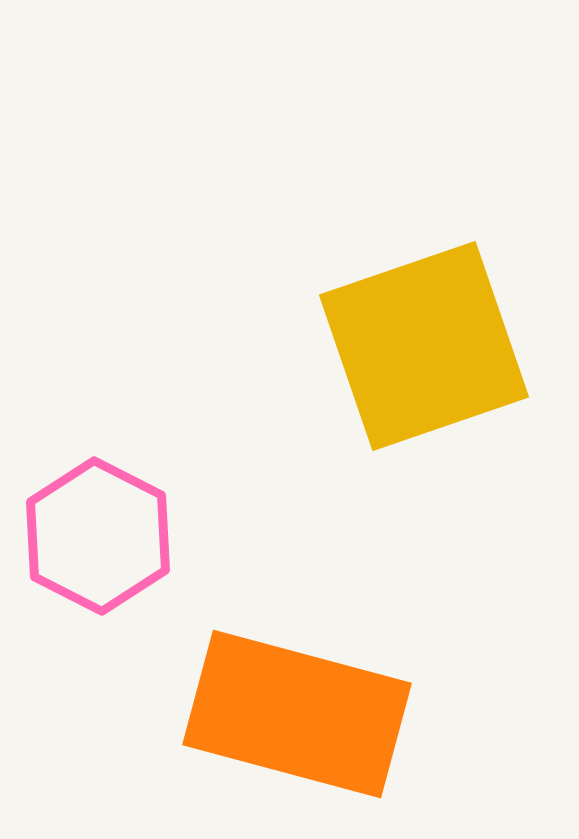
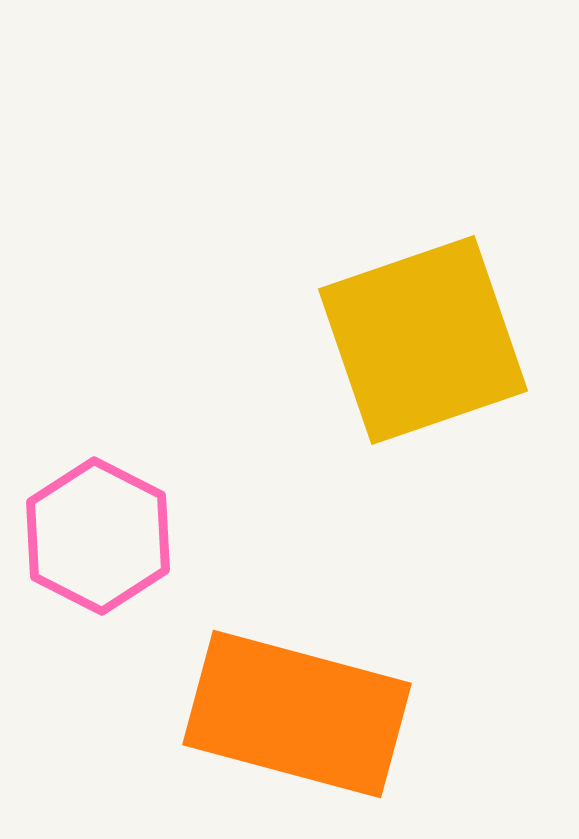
yellow square: moved 1 px left, 6 px up
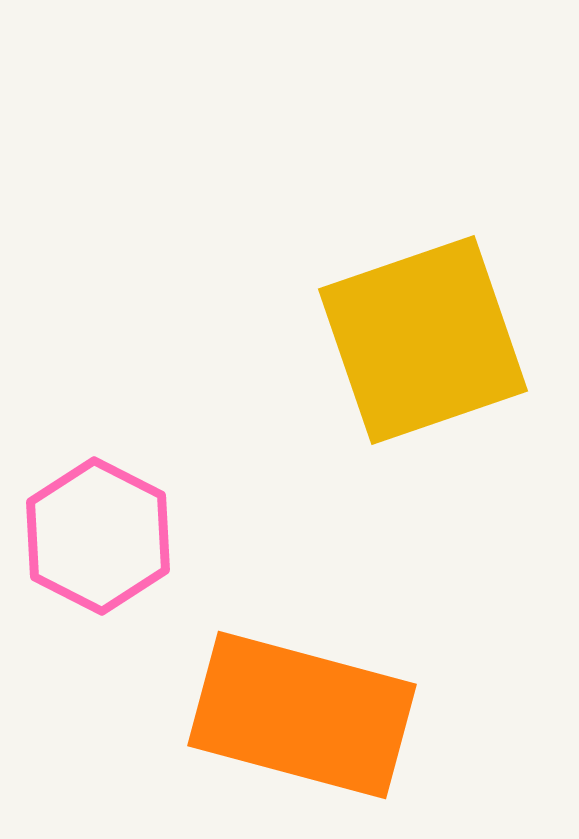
orange rectangle: moved 5 px right, 1 px down
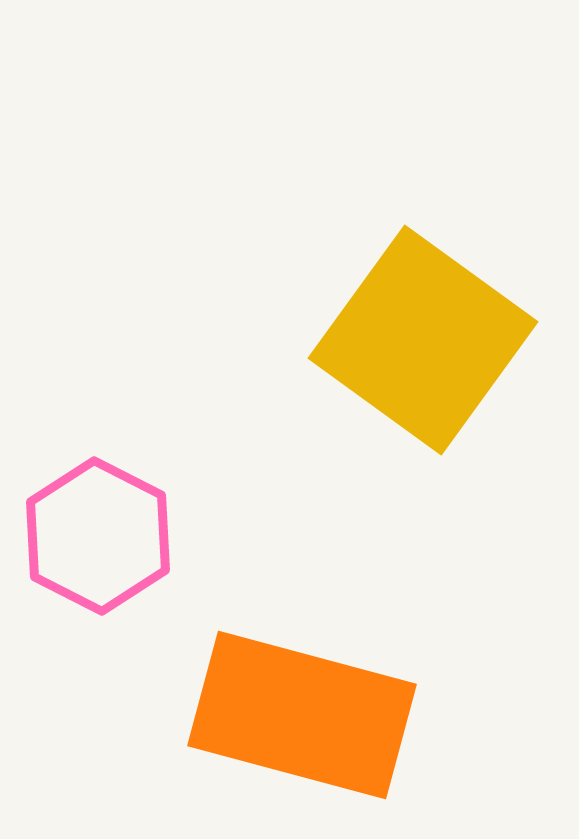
yellow square: rotated 35 degrees counterclockwise
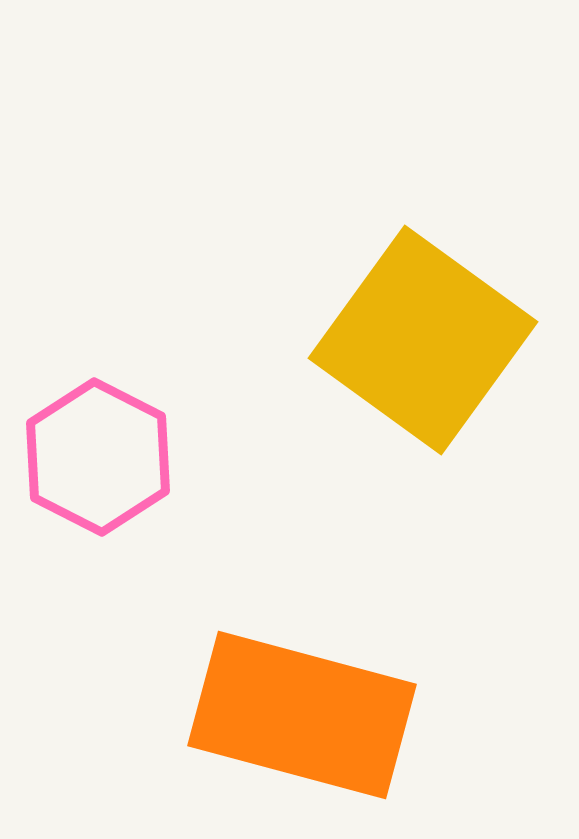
pink hexagon: moved 79 px up
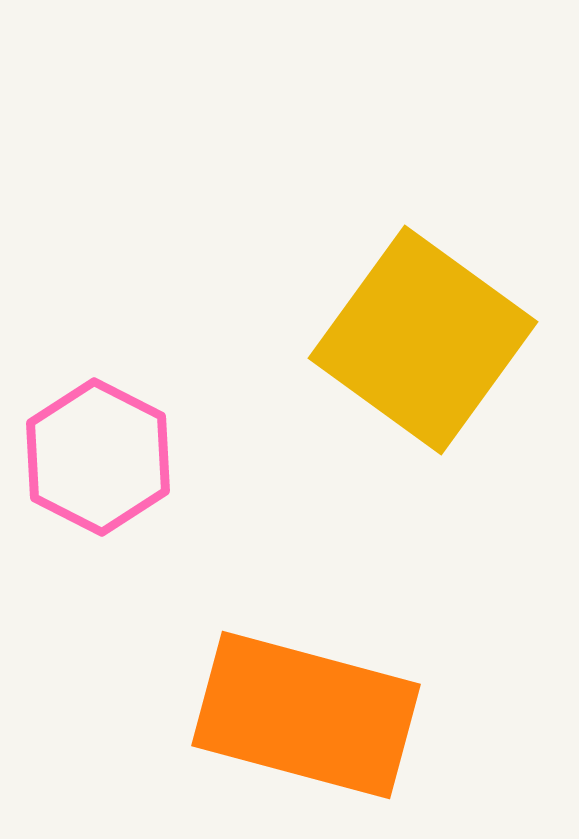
orange rectangle: moved 4 px right
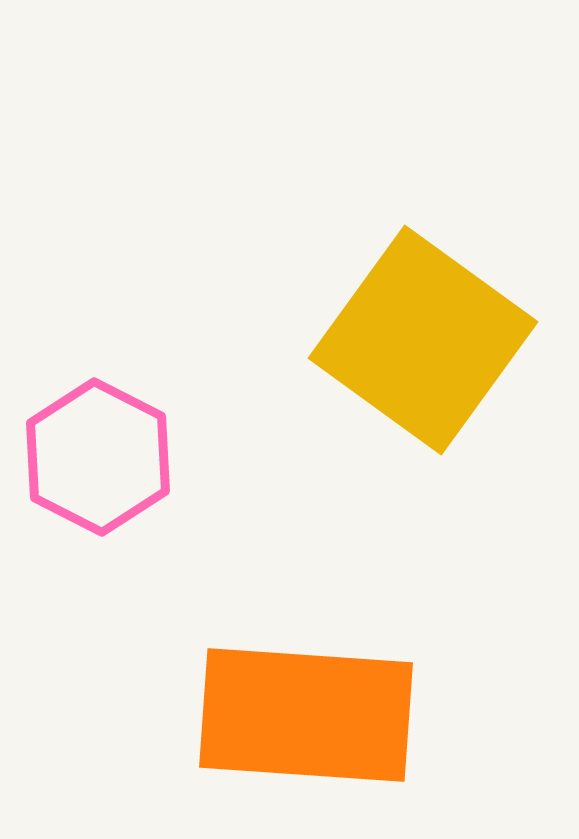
orange rectangle: rotated 11 degrees counterclockwise
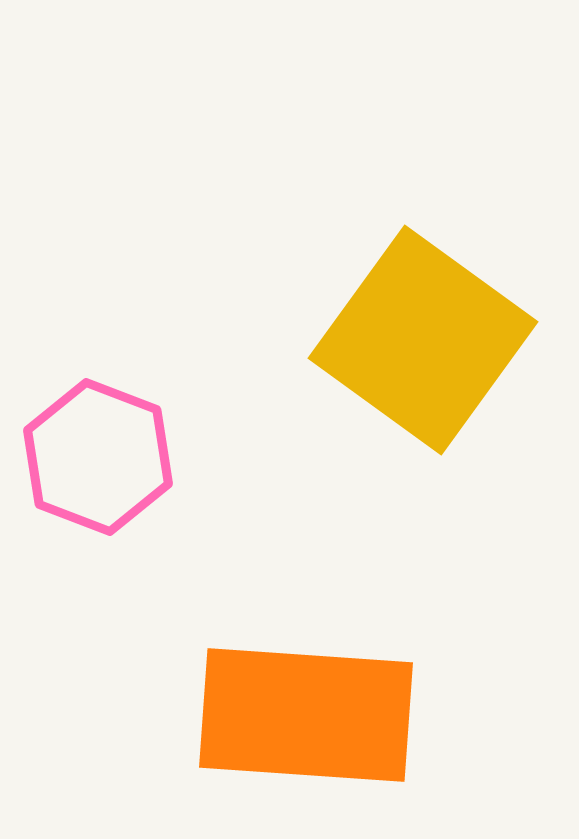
pink hexagon: rotated 6 degrees counterclockwise
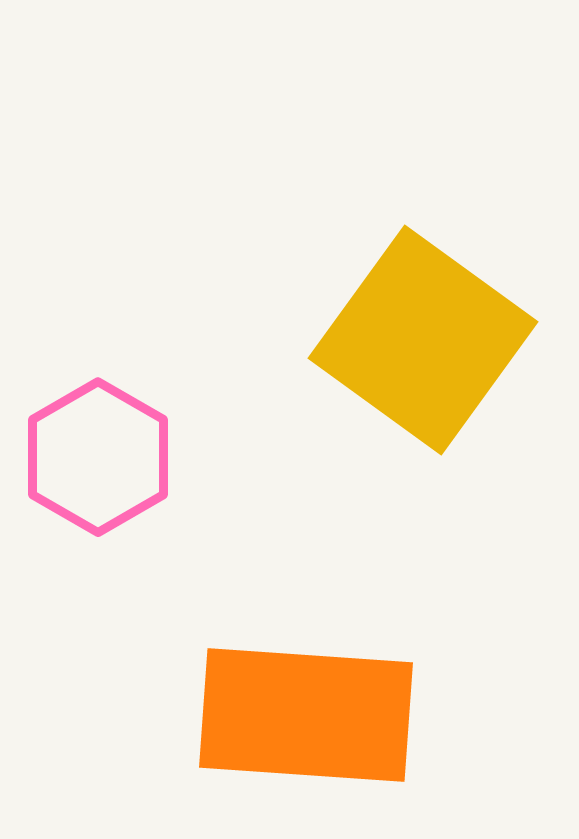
pink hexagon: rotated 9 degrees clockwise
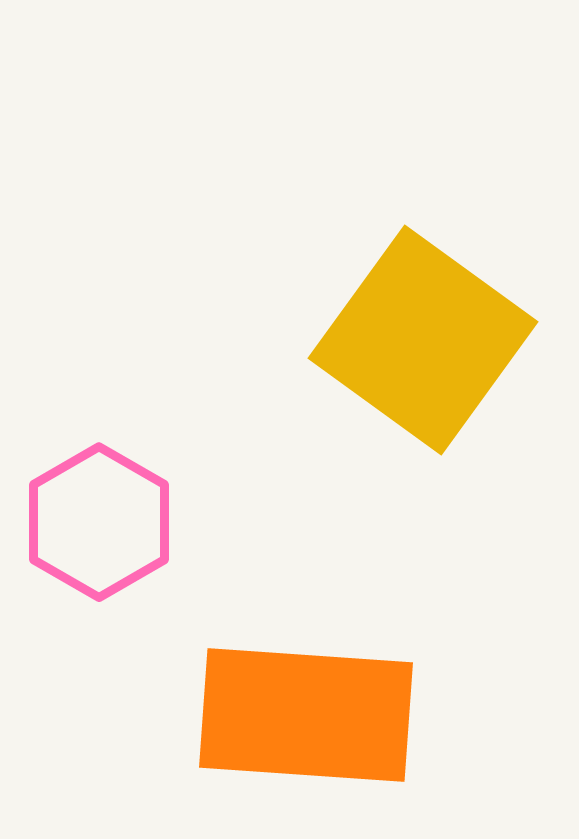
pink hexagon: moved 1 px right, 65 px down
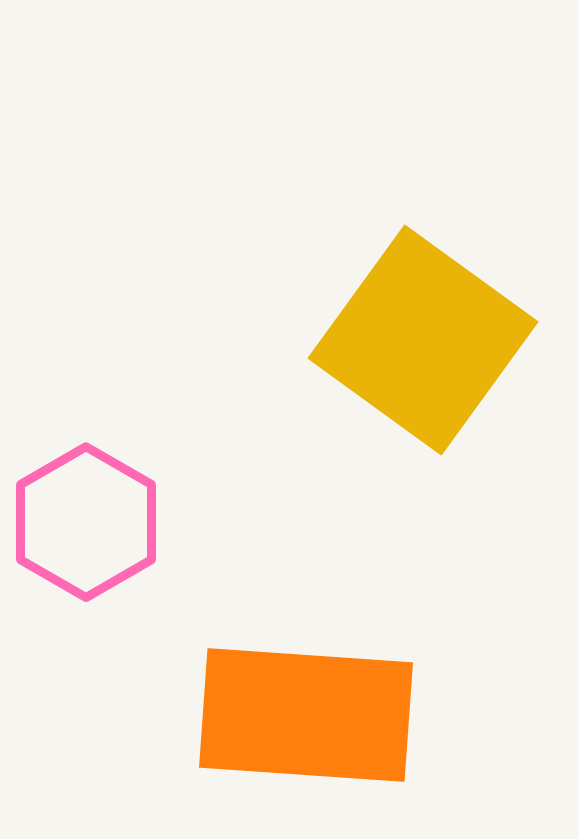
pink hexagon: moved 13 px left
